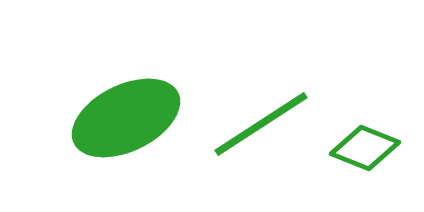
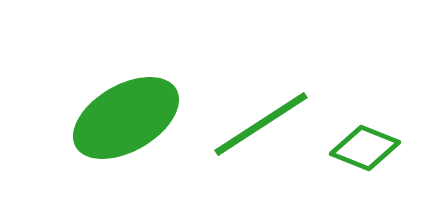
green ellipse: rotated 4 degrees counterclockwise
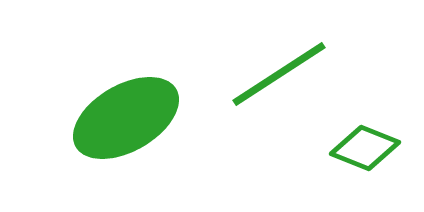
green line: moved 18 px right, 50 px up
